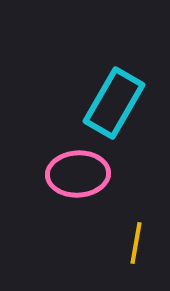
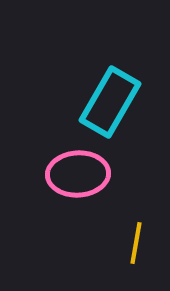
cyan rectangle: moved 4 px left, 1 px up
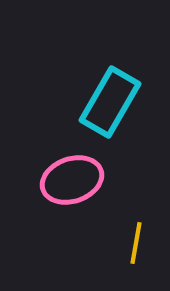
pink ellipse: moved 6 px left, 6 px down; rotated 16 degrees counterclockwise
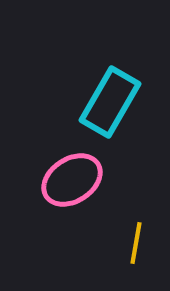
pink ellipse: rotated 14 degrees counterclockwise
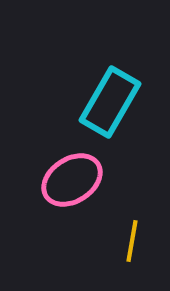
yellow line: moved 4 px left, 2 px up
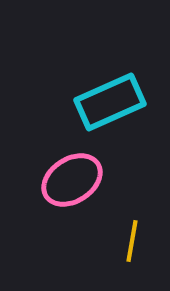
cyan rectangle: rotated 36 degrees clockwise
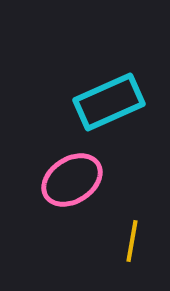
cyan rectangle: moved 1 px left
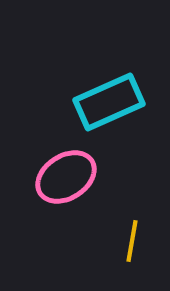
pink ellipse: moved 6 px left, 3 px up
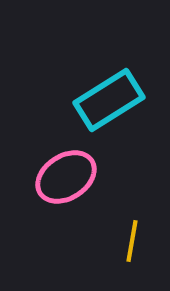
cyan rectangle: moved 2 px up; rotated 8 degrees counterclockwise
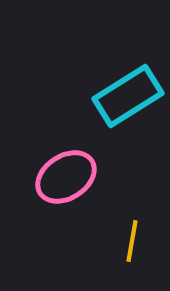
cyan rectangle: moved 19 px right, 4 px up
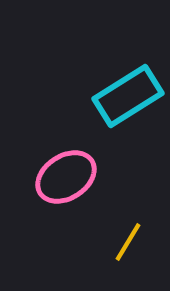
yellow line: moved 4 px left, 1 px down; rotated 21 degrees clockwise
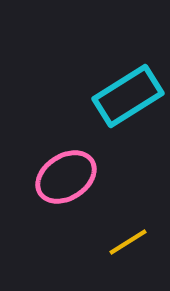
yellow line: rotated 27 degrees clockwise
